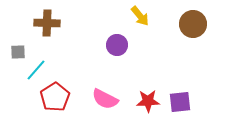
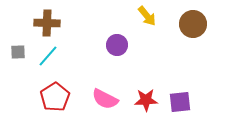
yellow arrow: moved 7 px right
cyan line: moved 12 px right, 14 px up
red star: moved 2 px left, 1 px up
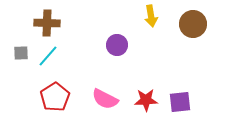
yellow arrow: moved 4 px right; rotated 30 degrees clockwise
gray square: moved 3 px right, 1 px down
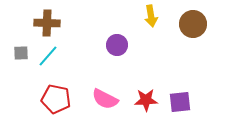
red pentagon: moved 1 px right, 2 px down; rotated 28 degrees counterclockwise
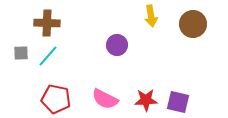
purple square: moved 2 px left; rotated 20 degrees clockwise
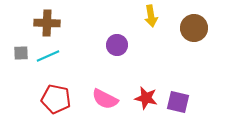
brown circle: moved 1 px right, 4 px down
cyan line: rotated 25 degrees clockwise
red star: moved 2 px up; rotated 15 degrees clockwise
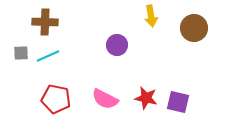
brown cross: moved 2 px left, 1 px up
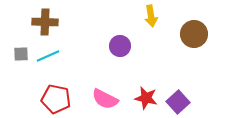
brown circle: moved 6 px down
purple circle: moved 3 px right, 1 px down
gray square: moved 1 px down
purple square: rotated 35 degrees clockwise
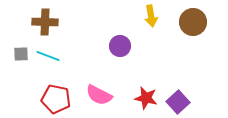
brown circle: moved 1 px left, 12 px up
cyan line: rotated 45 degrees clockwise
pink semicircle: moved 6 px left, 4 px up
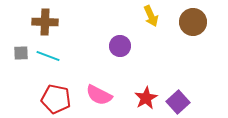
yellow arrow: rotated 15 degrees counterclockwise
gray square: moved 1 px up
red star: rotated 30 degrees clockwise
